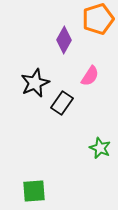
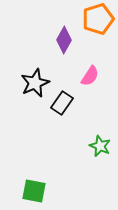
green star: moved 2 px up
green square: rotated 15 degrees clockwise
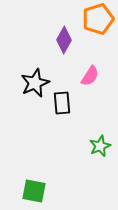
black rectangle: rotated 40 degrees counterclockwise
green star: rotated 25 degrees clockwise
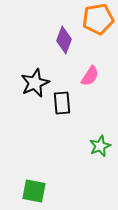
orange pentagon: rotated 8 degrees clockwise
purple diamond: rotated 8 degrees counterclockwise
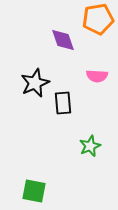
purple diamond: moved 1 px left; rotated 40 degrees counterclockwise
pink semicircle: moved 7 px right; rotated 60 degrees clockwise
black rectangle: moved 1 px right
green star: moved 10 px left
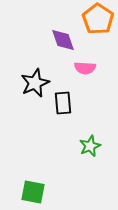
orange pentagon: rotated 28 degrees counterclockwise
pink semicircle: moved 12 px left, 8 px up
green square: moved 1 px left, 1 px down
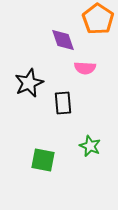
black star: moved 6 px left
green star: rotated 25 degrees counterclockwise
green square: moved 10 px right, 32 px up
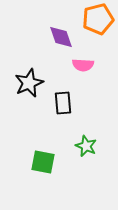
orange pentagon: rotated 24 degrees clockwise
purple diamond: moved 2 px left, 3 px up
pink semicircle: moved 2 px left, 3 px up
green star: moved 4 px left
green square: moved 2 px down
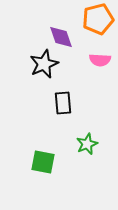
pink semicircle: moved 17 px right, 5 px up
black star: moved 15 px right, 19 px up
green star: moved 1 px right, 2 px up; rotated 25 degrees clockwise
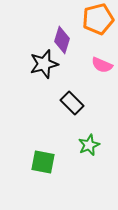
purple diamond: moved 1 px right, 3 px down; rotated 36 degrees clockwise
pink semicircle: moved 2 px right, 5 px down; rotated 20 degrees clockwise
black star: rotated 8 degrees clockwise
black rectangle: moved 9 px right; rotated 40 degrees counterclockwise
green star: moved 2 px right, 1 px down
